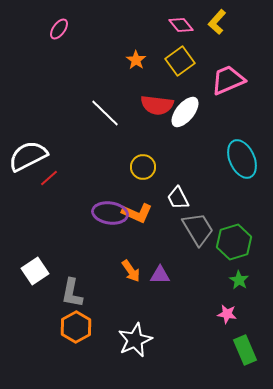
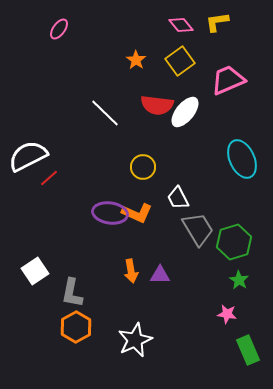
yellow L-shape: rotated 40 degrees clockwise
orange arrow: rotated 25 degrees clockwise
green rectangle: moved 3 px right
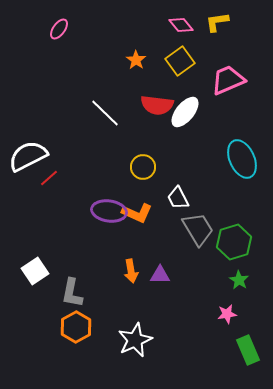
purple ellipse: moved 1 px left, 2 px up
pink star: rotated 18 degrees counterclockwise
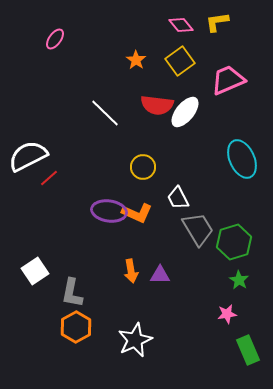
pink ellipse: moved 4 px left, 10 px down
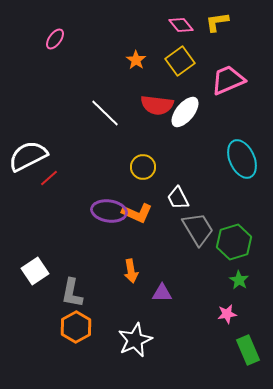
purple triangle: moved 2 px right, 18 px down
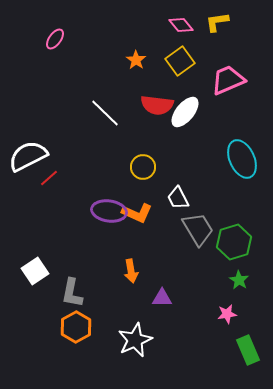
purple triangle: moved 5 px down
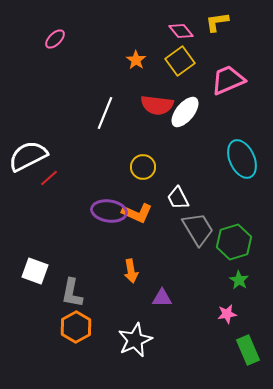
pink diamond: moved 6 px down
pink ellipse: rotated 10 degrees clockwise
white line: rotated 68 degrees clockwise
white square: rotated 36 degrees counterclockwise
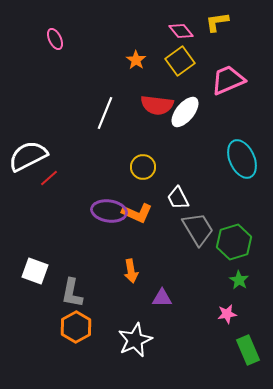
pink ellipse: rotated 70 degrees counterclockwise
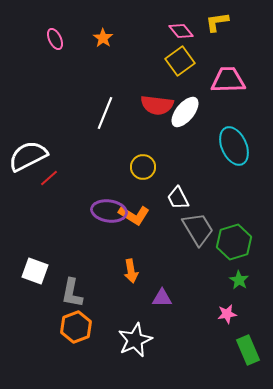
orange star: moved 33 px left, 22 px up
pink trapezoid: rotated 21 degrees clockwise
cyan ellipse: moved 8 px left, 13 px up
orange L-shape: moved 3 px left, 2 px down; rotated 8 degrees clockwise
orange hexagon: rotated 8 degrees clockwise
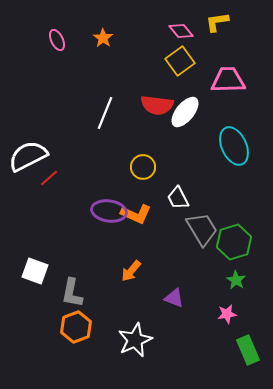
pink ellipse: moved 2 px right, 1 px down
orange L-shape: moved 2 px right, 1 px up; rotated 8 degrees counterclockwise
gray trapezoid: moved 4 px right
orange arrow: rotated 50 degrees clockwise
green star: moved 3 px left
purple triangle: moved 12 px right; rotated 20 degrees clockwise
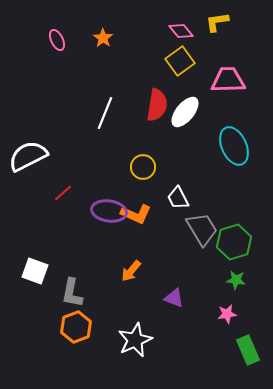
red semicircle: rotated 88 degrees counterclockwise
red line: moved 14 px right, 15 px down
green star: rotated 24 degrees counterclockwise
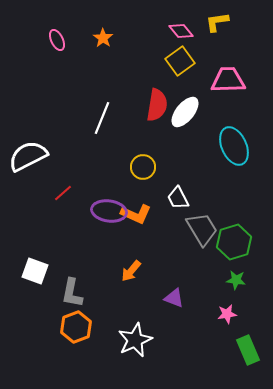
white line: moved 3 px left, 5 px down
